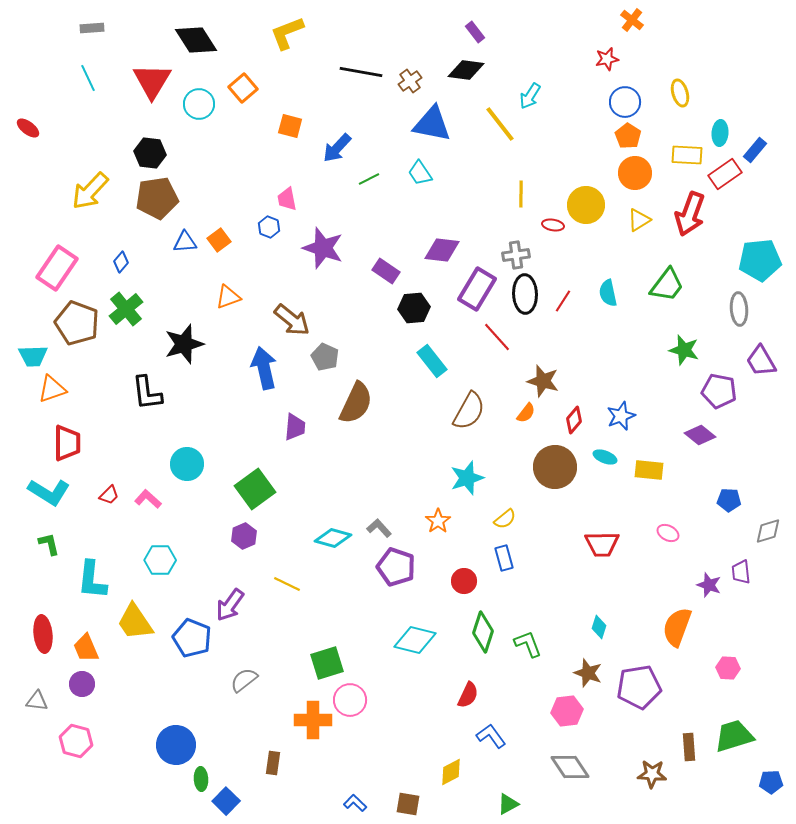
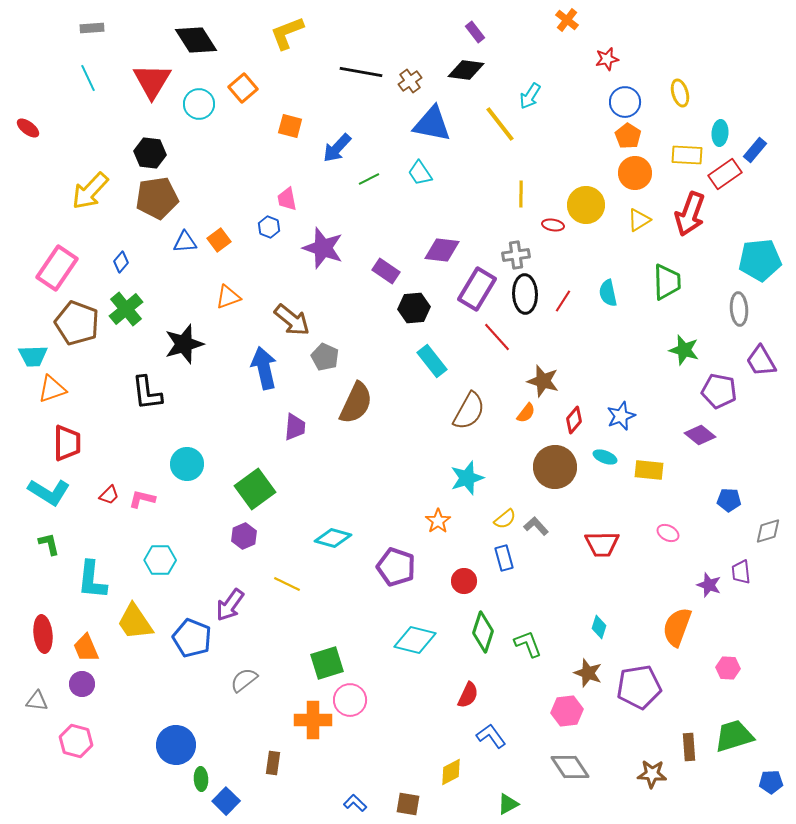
orange cross at (632, 20): moved 65 px left
green trapezoid at (667, 285): moved 3 px up; rotated 39 degrees counterclockwise
pink L-shape at (148, 499): moved 6 px left; rotated 28 degrees counterclockwise
gray L-shape at (379, 528): moved 157 px right, 2 px up
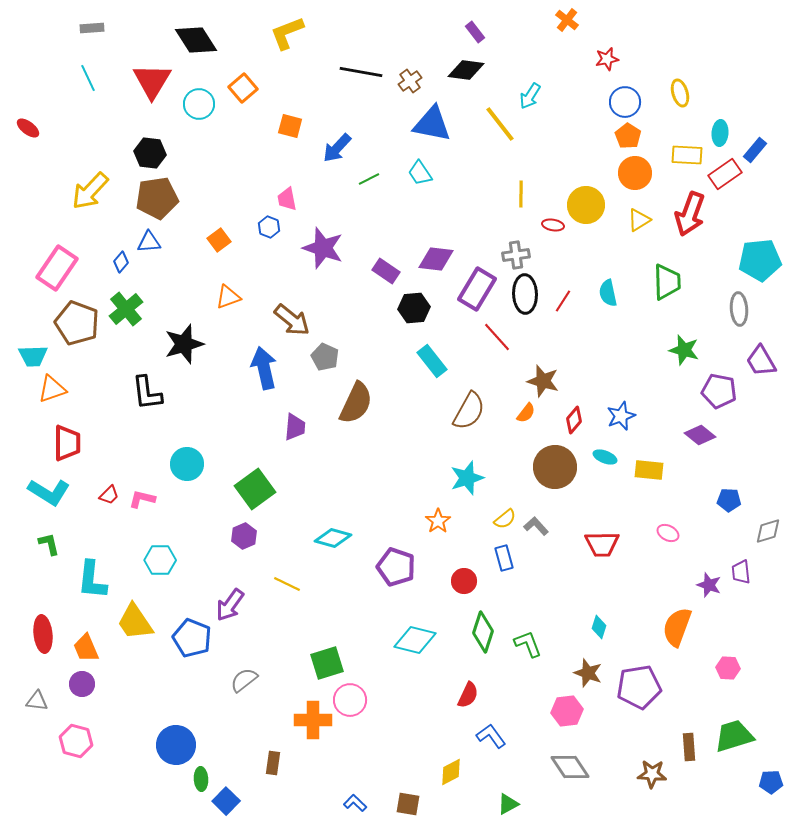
blue triangle at (185, 242): moved 36 px left
purple diamond at (442, 250): moved 6 px left, 9 px down
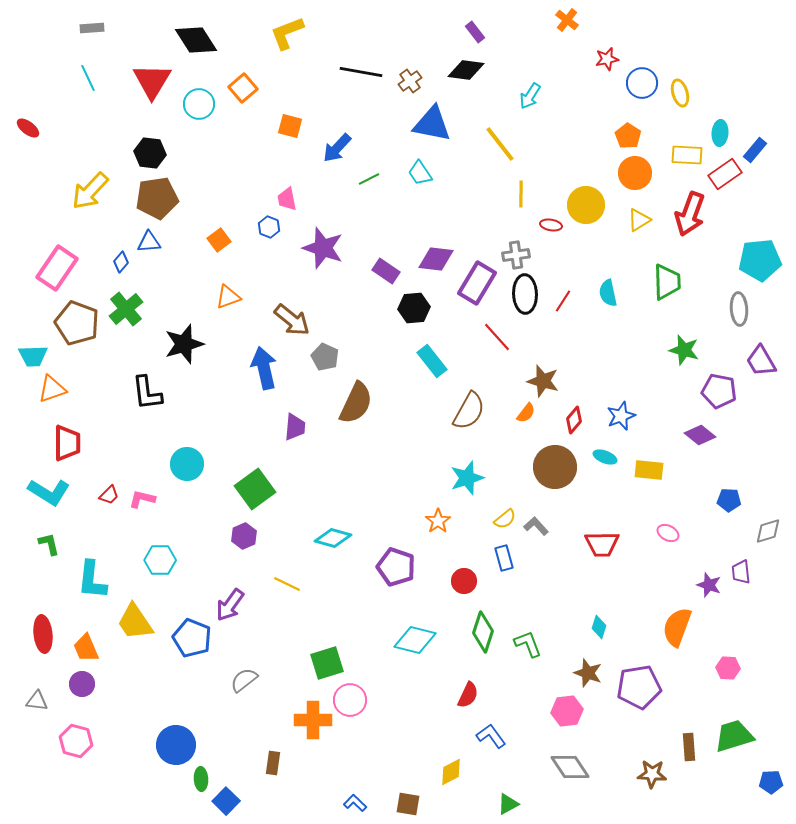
blue circle at (625, 102): moved 17 px right, 19 px up
yellow line at (500, 124): moved 20 px down
red ellipse at (553, 225): moved 2 px left
purple rectangle at (477, 289): moved 6 px up
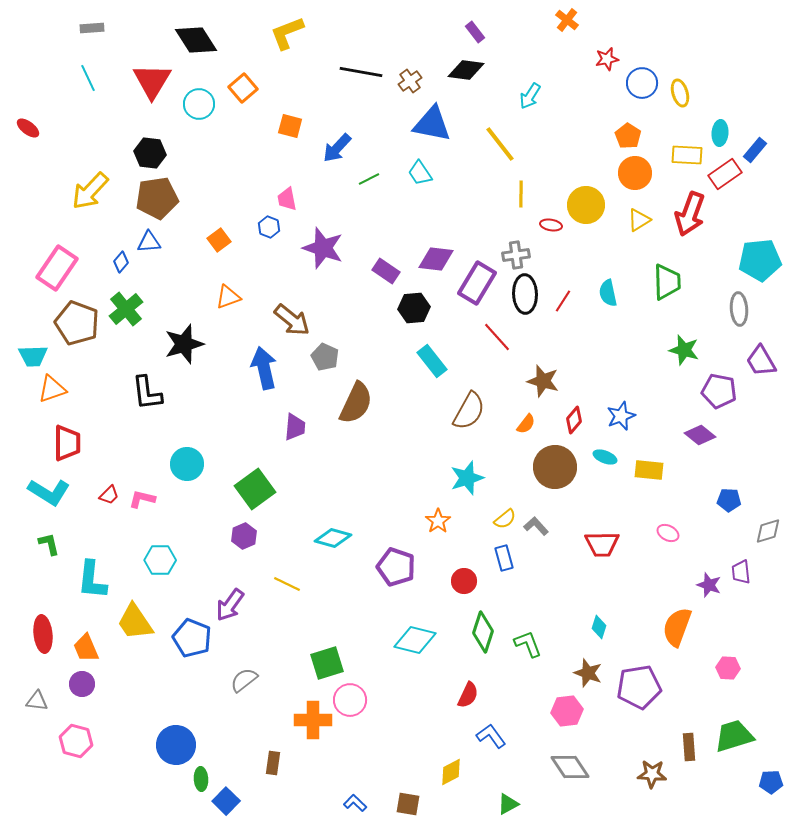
orange semicircle at (526, 413): moved 11 px down
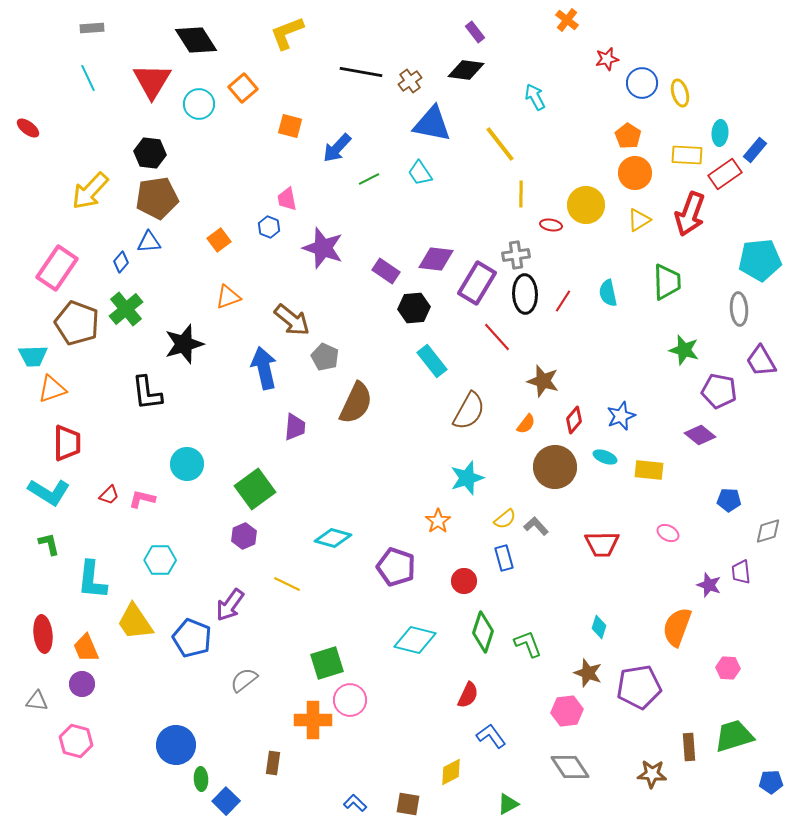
cyan arrow at (530, 96): moved 5 px right, 1 px down; rotated 120 degrees clockwise
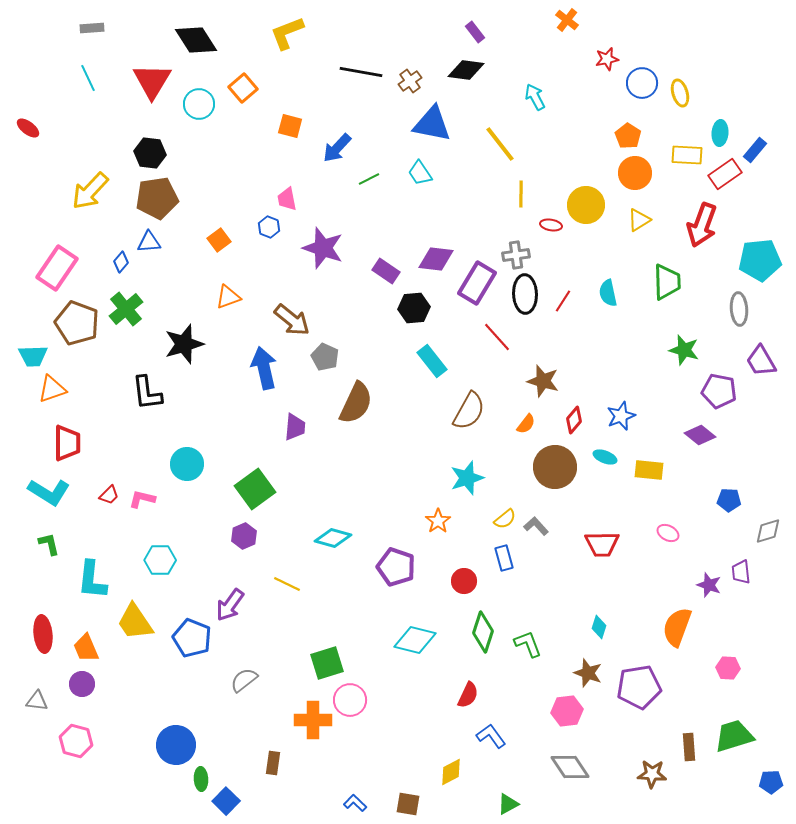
red arrow at (690, 214): moved 12 px right, 11 px down
